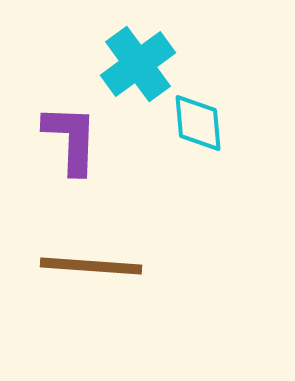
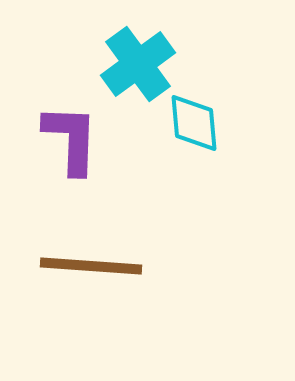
cyan diamond: moved 4 px left
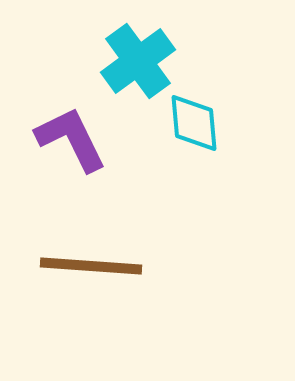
cyan cross: moved 3 px up
purple L-shape: rotated 28 degrees counterclockwise
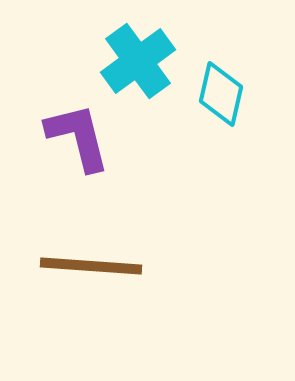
cyan diamond: moved 27 px right, 29 px up; rotated 18 degrees clockwise
purple L-shape: moved 7 px right, 2 px up; rotated 12 degrees clockwise
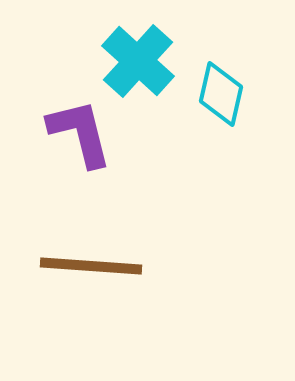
cyan cross: rotated 12 degrees counterclockwise
purple L-shape: moved 2 px right, 4 px up
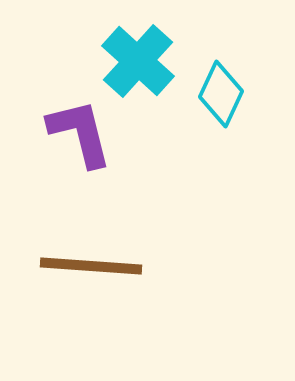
cyan diamond: rotated 12 degrees clockwise
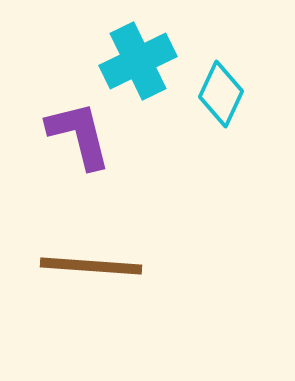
cyan cross: rotated 22 degrees clockwise
purple L-shape: moved 1 px left, 2 px down
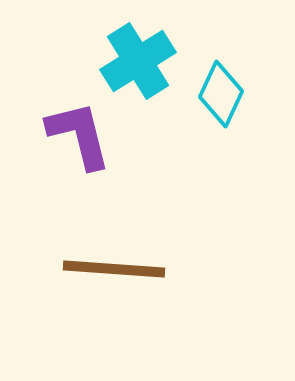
cyan cross: rotated 6 degrees counterclockwise
brown line: moved 23 px right, 3 px down
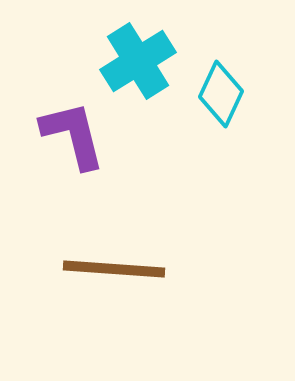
purple L-shape: moved 6 px left
